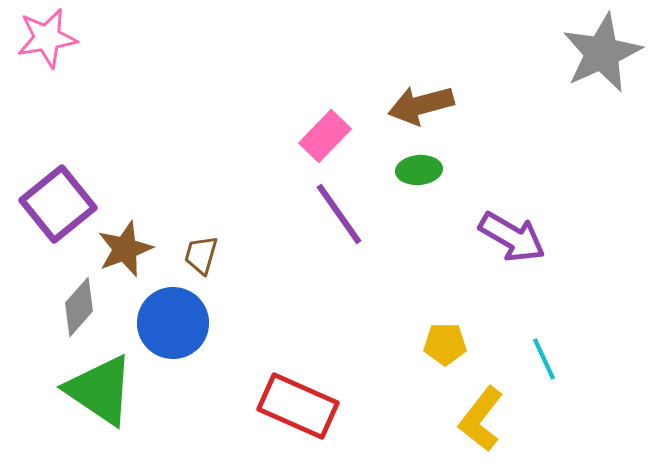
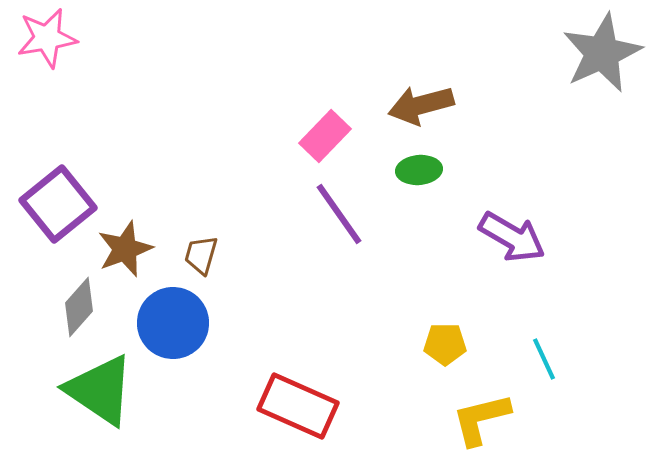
yellow L-shape: rotated 38 degrees clockwise
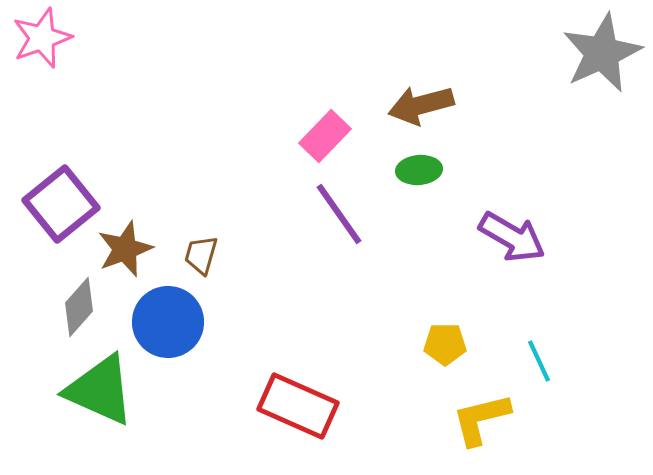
pink star: moved 5 px left; rotated 10 degrees counterclockwise
purple square: moved 3 px right
blue circle: moved 5 px left, 1 px up
cyan line: moved 5 px left, 2 px down
green triangle: rotated 10 degrees counterclockwise
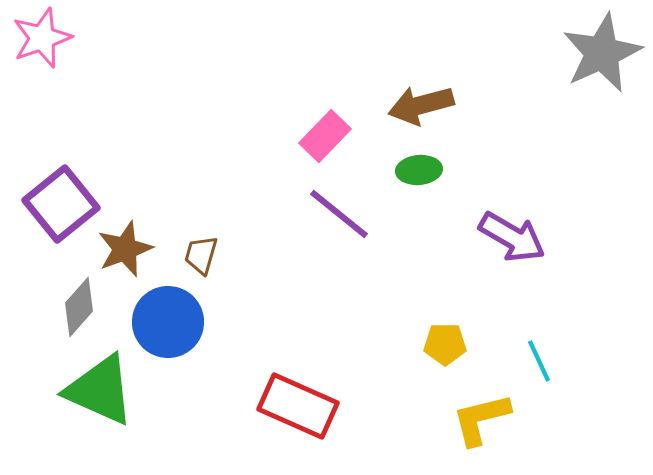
purple line: rotated 16 degrees counterclockwise
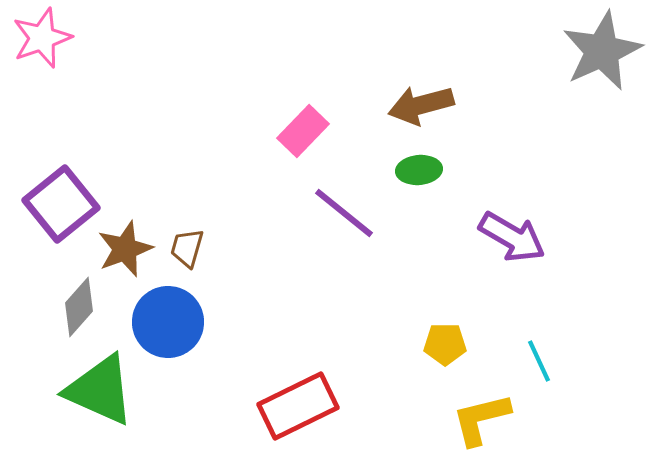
gray star: moved 2 px up
pink rectangle: moved 22 px left, 5 px up
purple line: moved 5 px right, 1 px up
brown trapezoid: moved 14 px left, 7 px up
red rectangle: rotated 50 degrees counterclockwise
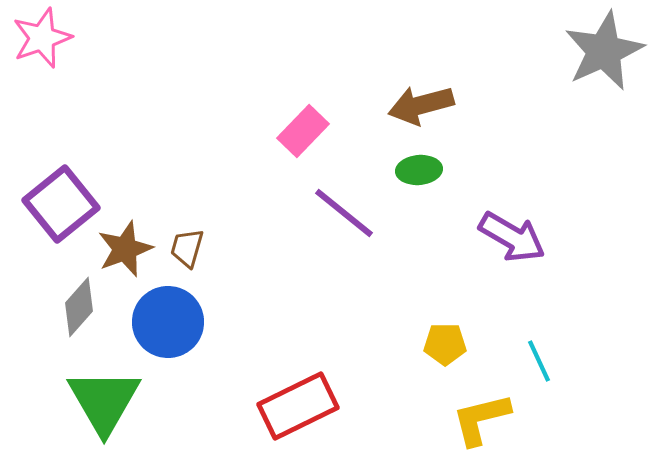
gray star: moved 2 px right
green triangle: moved 4 px right, 11 px down; rotated 36 degrees clockwise
